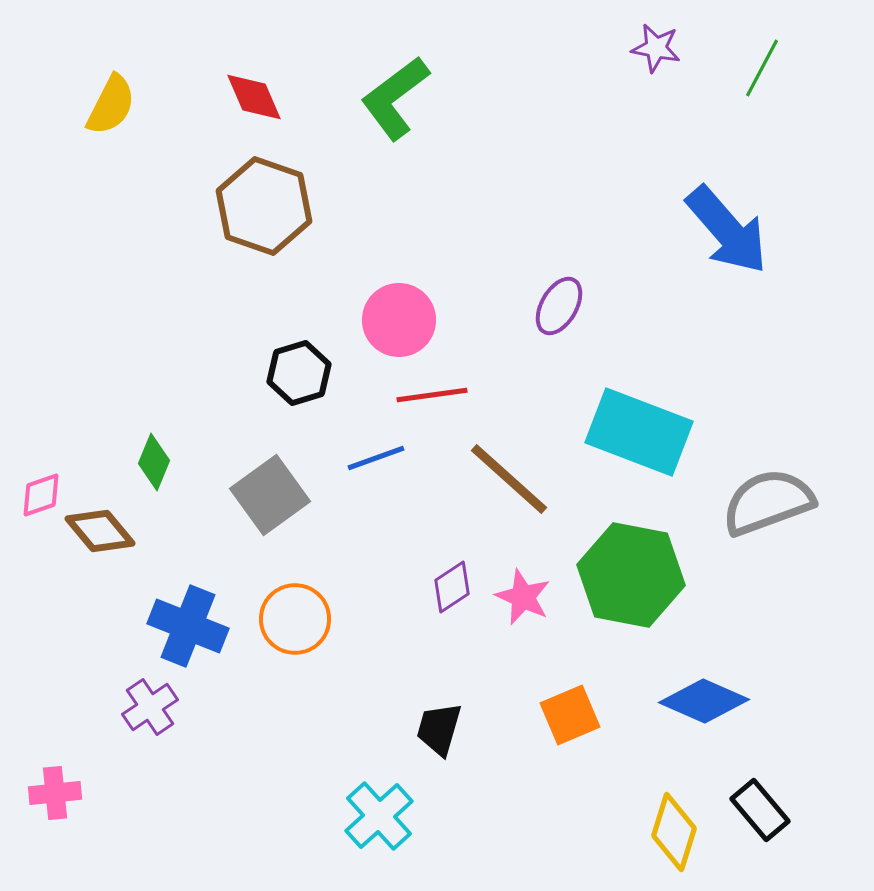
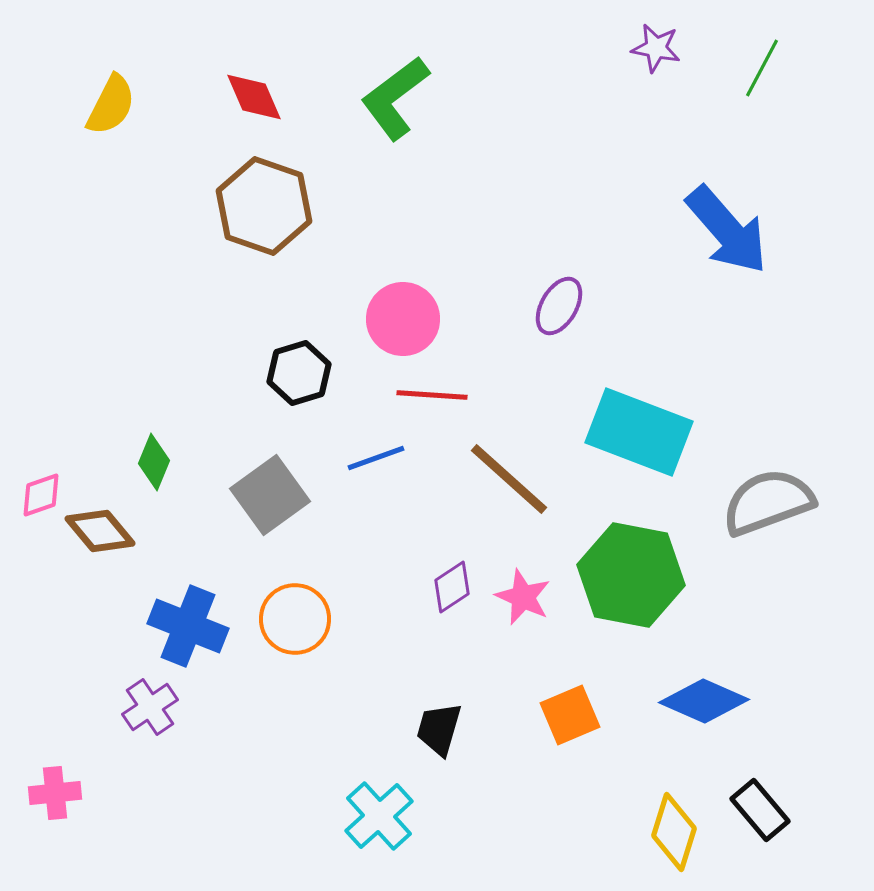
pink circle: moved 4 px right, 1 px up
red line: rotated 12 degrees clockwise
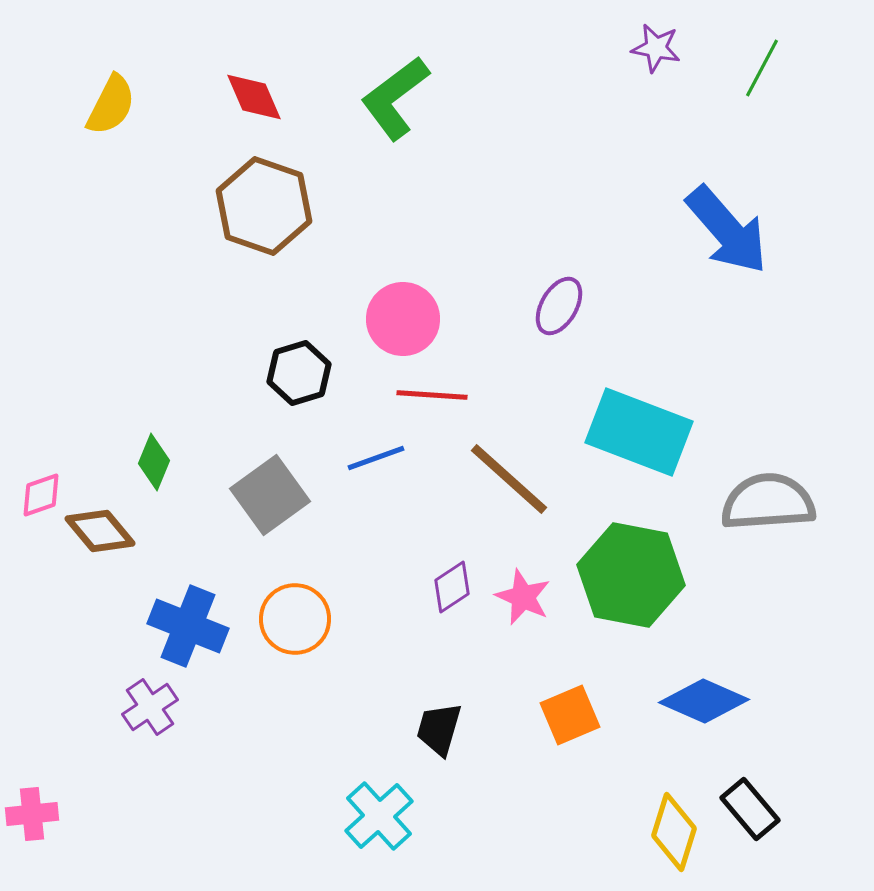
gray semicircle: rotated 16 degrees clockwise
pink cross: moved 23 px left, 21 px down
black rectangle: moved 10 px left, 1 px up
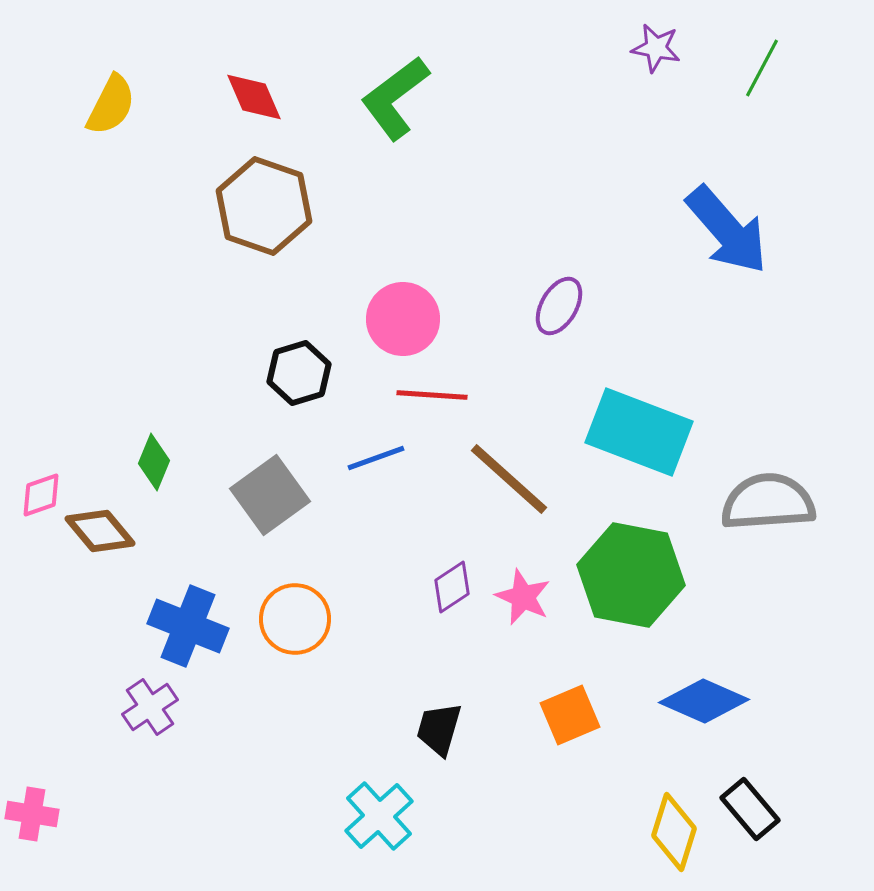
pink cross: rotated 15 degrees clockwise
